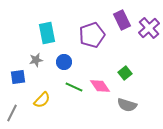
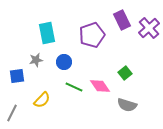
blue square: moved 1 px left, 1 px up
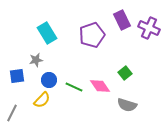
purple cross: rotated 25 degrees counterclockwise
cyan rectangle: rotated 20 degrees counterclockwise
blue circle: moved 15 px left, 18 px down
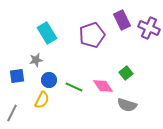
green square: moved 1 px right
pink diamond: moved 3 px right
yellow semicircle: rotated 18 degrees counterclockwise
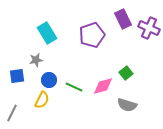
purple rectangle: moved 1 px right, 1 px up
pink diamond: rotated 70 degrees counterclockwise
